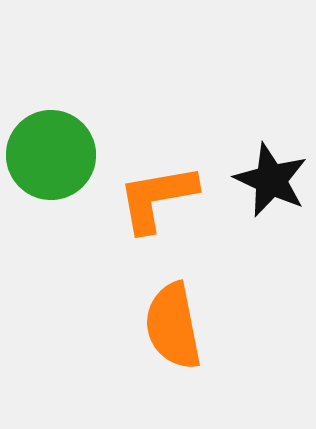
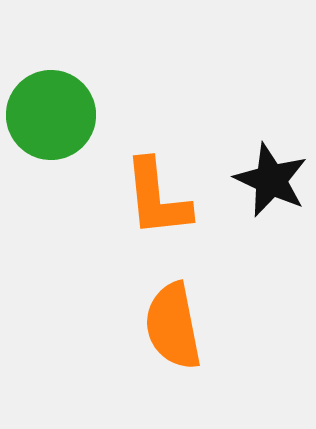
green circle: moved 40 px up
orange L-shape: rotated 86 degrees counterclockwise
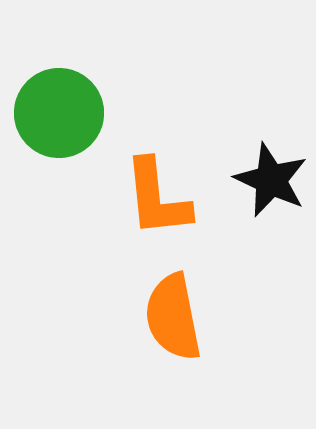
green circle: moved 8 px right, 2 px up
orange semicircle: moved 9 px up
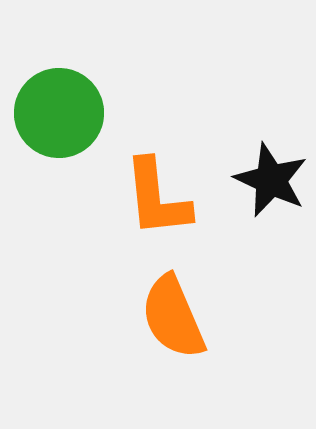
orange semicircle: rotated 12 degrees counterclockwise
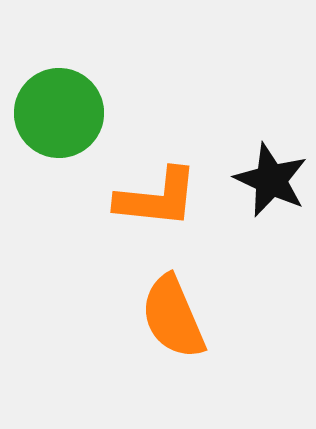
orange L-shape: rotated 78 degrees counterclockwise
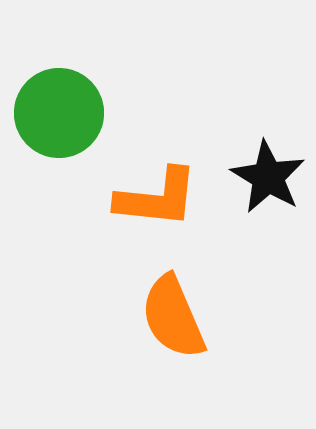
black star: moved 3 px left, 3 px up; rotated 6 degrees clockwise
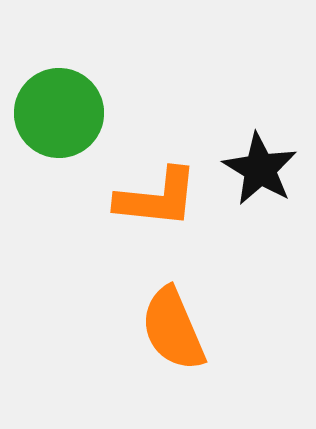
black star: moved 8 px left, 8 px up
orange semicircle: moved 12 px down
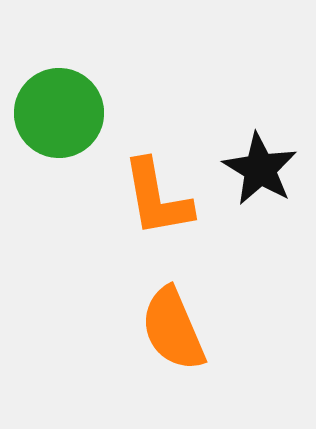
orange L-shape: rotated 74 degrees clockwise
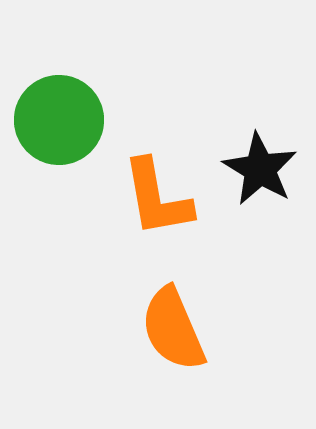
green circle: moved 7 px down
